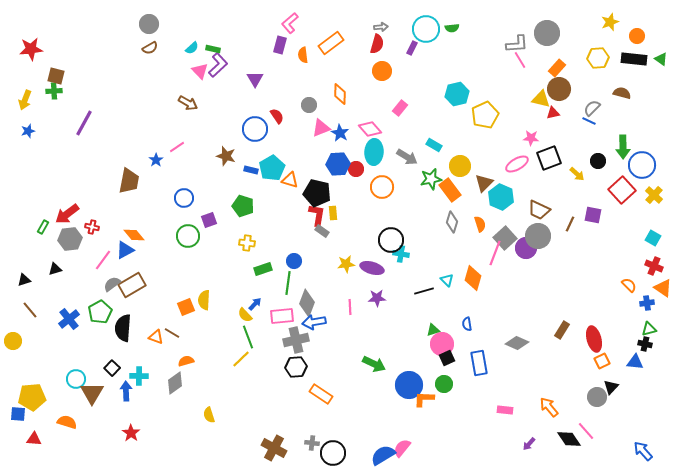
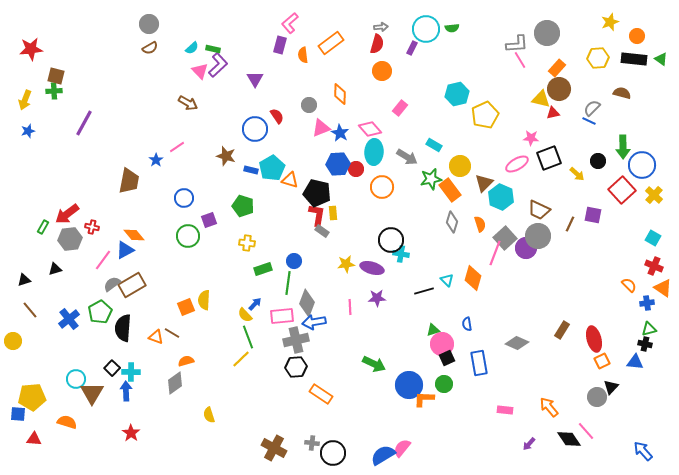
cyan cross at (139, 376): moved 8 px left, 4 px up
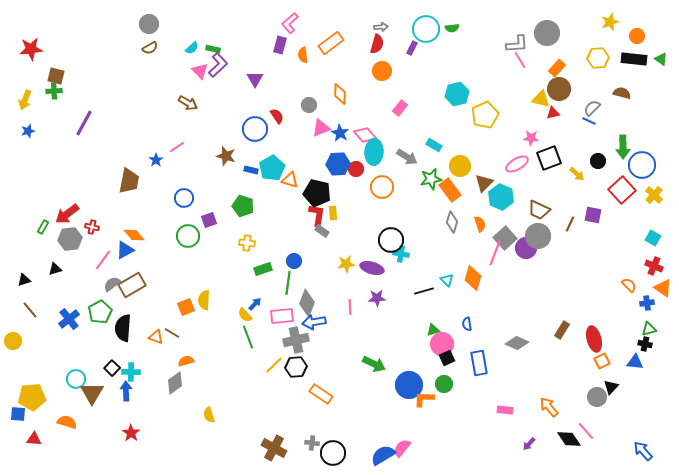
pink diamond at (370, 129): moved 5 px left, 6 px down
yellow line at (241, 359): moved 33 px right, 6 px down
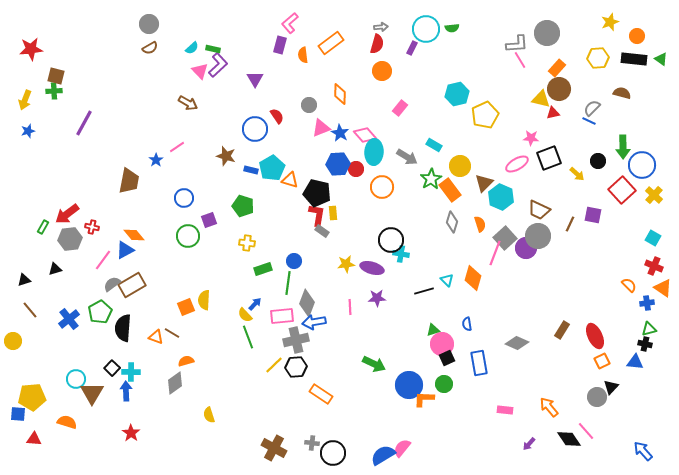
green star at (431, 179): rotated 20 degrees counterclockwise
red ellipse at (594, 339): moved 1 px right, 3 px up; rotated 10 degrees counterclockwise
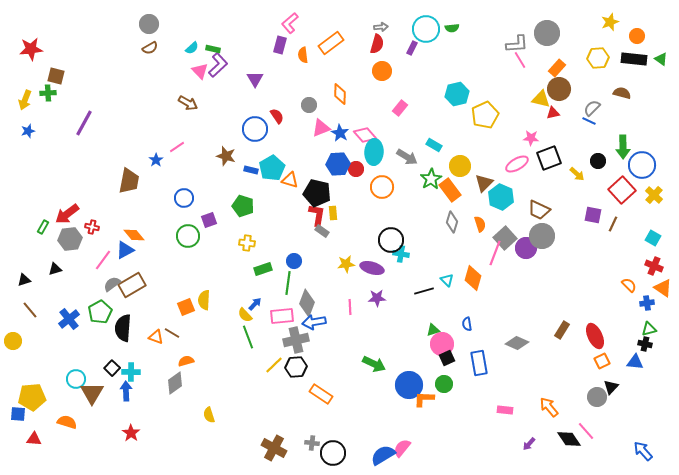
green cross at (54, 91): moved 6 px left, 2 px down
brown line at (570, 224): moved 43 px right
gray circle at (538, 236): moved 4 px right
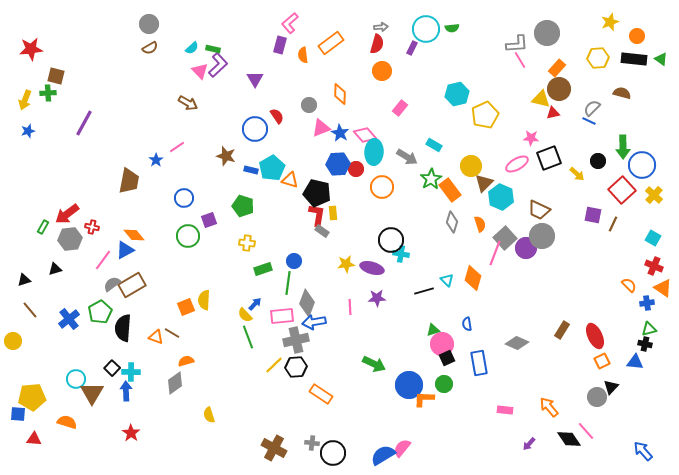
yellow circle at (460, 166): moved 11 px right
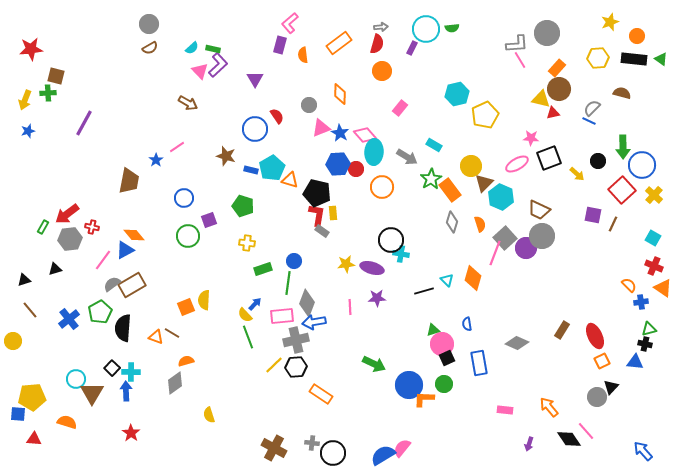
orange rectangle at (331, 43): moved 8 px right
blue cross at (647, 303): moved 6 px left, 1 px up
purple arrow at (529, 444): rotated 24 degrees counterclockwise
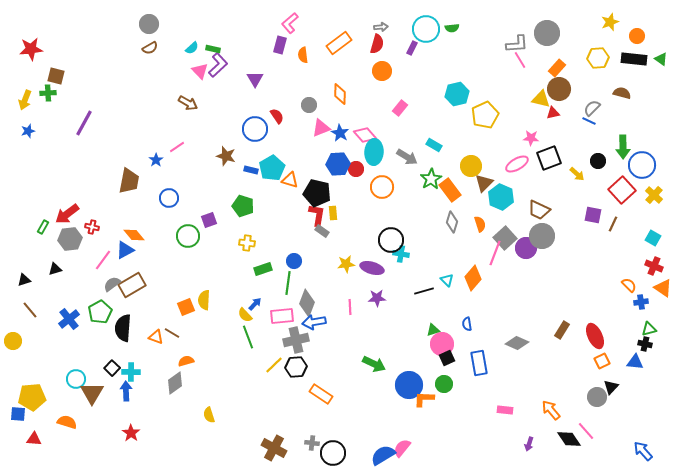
blue circle at (184, 198): moved 15 px left
orange diamond at (473, 278): rotated 25 degrees clockwise
orange arrow at (549, 407): moved 2 px right, 3 px down
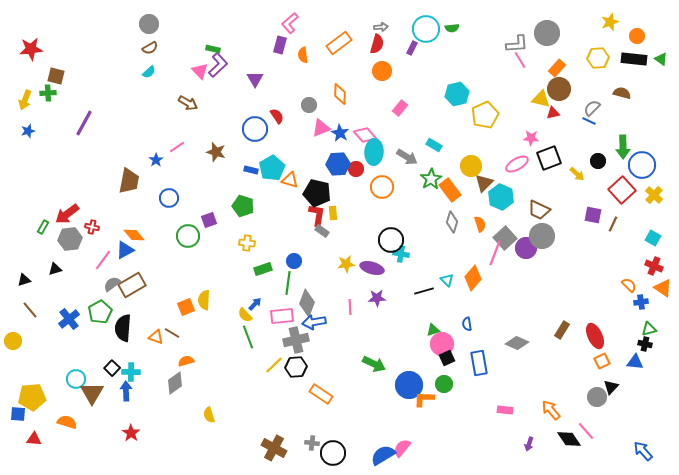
cyan semicircle at (192, 48): moved 43 px left, 24 px down
brown star at (226, 156): moved 10 px left, 4 px up
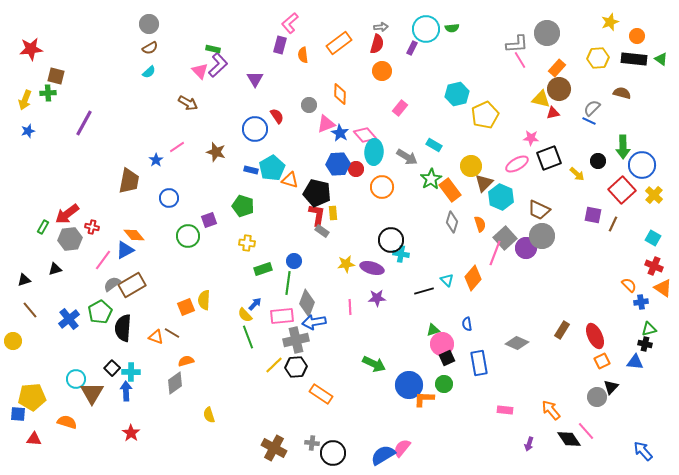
pink triangle at (321, 128): moved 5 px right, 4 px up
